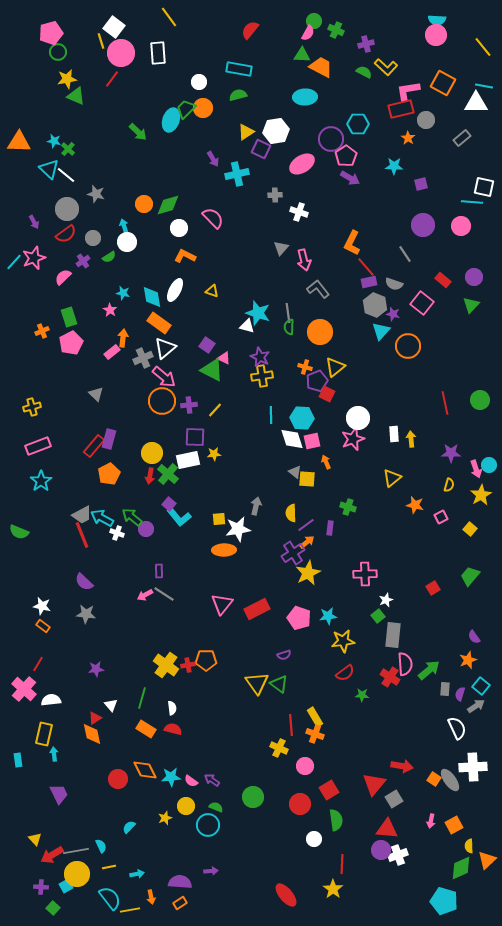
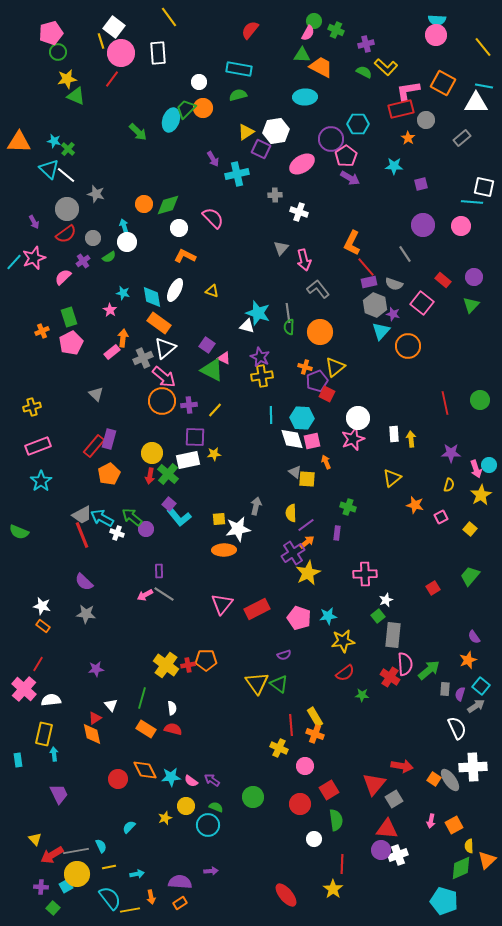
purple rectangle at (330, 528): moved 7 px right, 5 px down
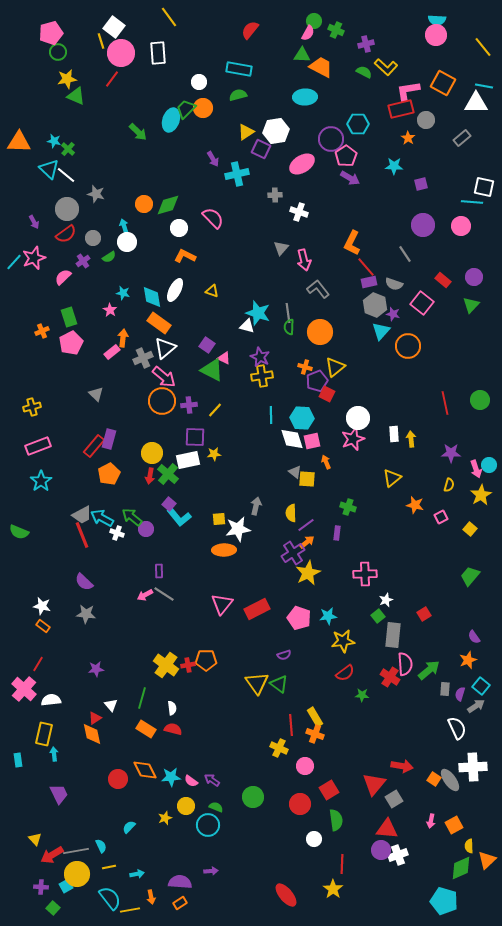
red square at (433, 588): moved 9 px left, 26 px down
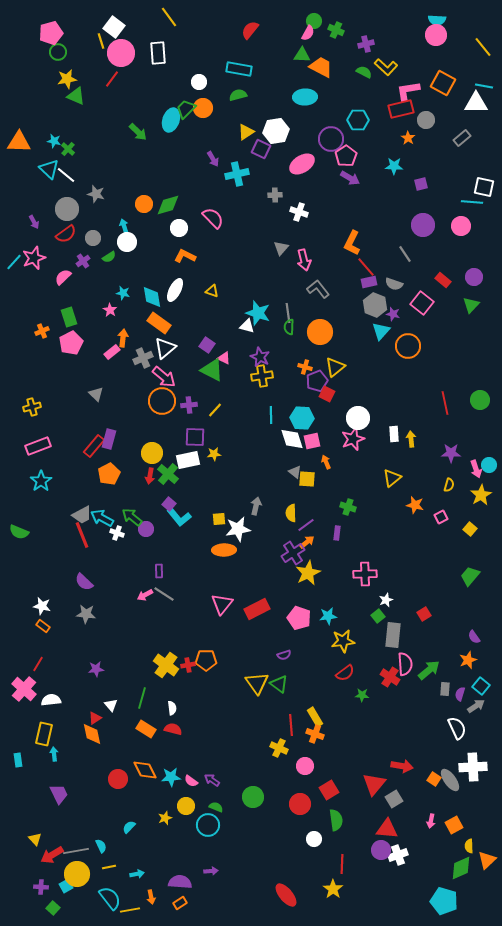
cyan hexagon at (358, 124): moved 4 px up
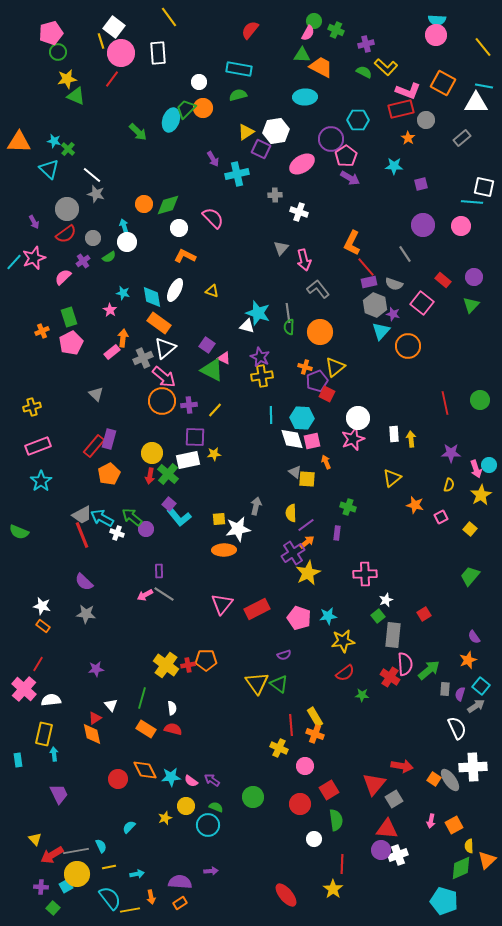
pink L-shape at (408, 91): rotated 150 degrees counterclockwise
white line at (66, 175): moved 26 px right
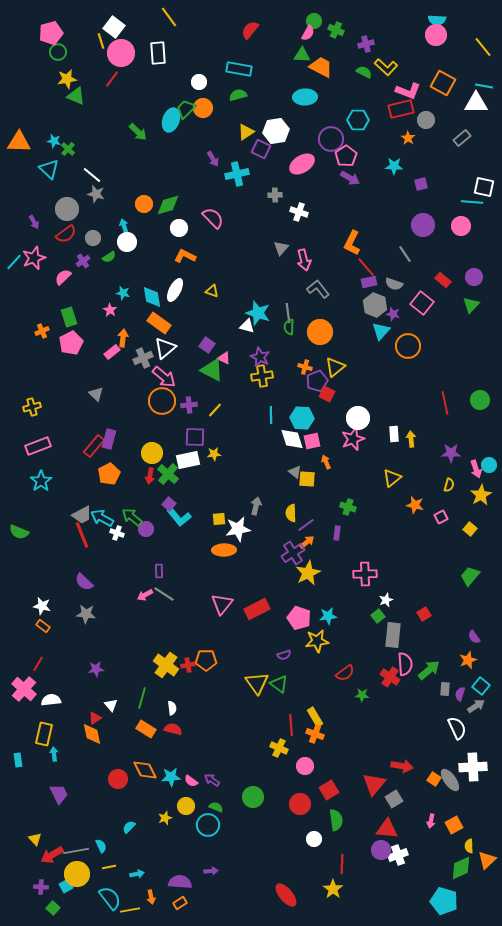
yellow star at (343, 641): moved 26 px left
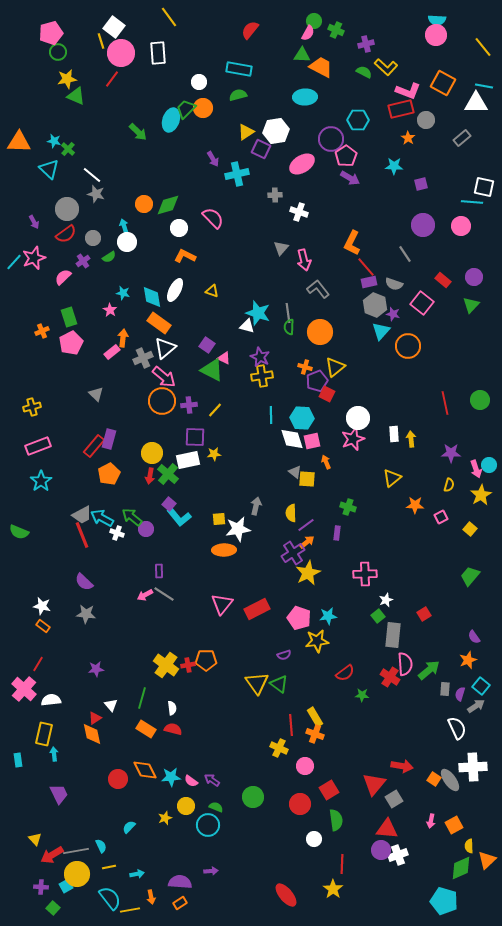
orange star at (415, 505): rotated 12 degrees counterclockwise
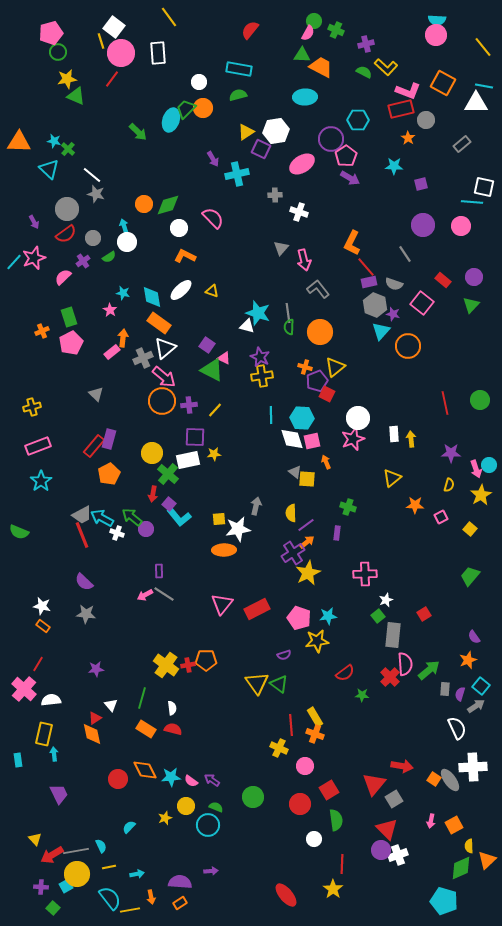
gray rectangle at (462, 138): moved 6 px down
white ellipse at (175, 290): moved 6 px right; rotated 20 degrees clockwise
red arrow at (150, 476): moved 3 px right, 18 px down
red cross at (390, 677): rotated 12 degrees clockwise
red triangle at (387, 829): rotated 40 degrees clockwise
